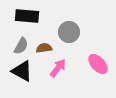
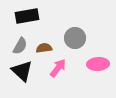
black rectangle: rotated 15 degrees counterclockwise
gray circle: moved 6 px right, 6 px down
gray semicircle: moved 1 px left
pink ellipse: rotated 50 degrees counterclockwise
black triangle: rotated 15 degrees clockwise
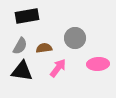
black triangle: rotated 35 degrees counterclockwise
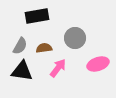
black rectangle: moved 10 px right
pink ellipse: rotated 15 degrees counterclockwise
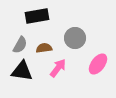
gray semicircle: moved 1 px up
pink ellipse: rotated 35 degrees counterclockwise
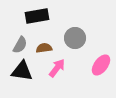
pink ellipse: moved 3 px right, 1 px down
pink arrow: moved 1 px left
